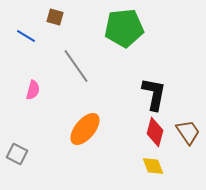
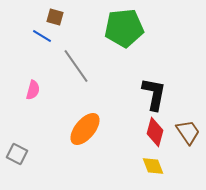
blue line: moved 16 px right
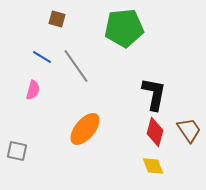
brown square: moved 2 px right, 2 px down
blue line: moved 21 px down
brown trapezoid: moved 1 px right, 2 px up
gray square: moved 3 px up; rotated 15 degrees counterclockwise
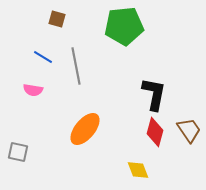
green pentagon: moved 2 px up
blue line: moved 1 px right
gray line: rotated 24 degrees clockwise
pink semicircle: rotated 84 degrees clockwise
gray square: moved 1 px right, 1 px down
yellow diamond: moved 15 px left, 4 px down
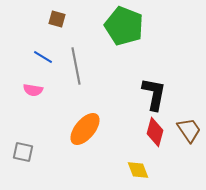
green pentagon: rotated 27 degrees clockwise
gray square: moved 5 px right
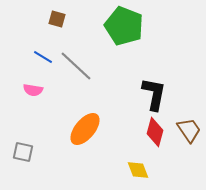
gray line: rotated 36 degrees counterclockwise
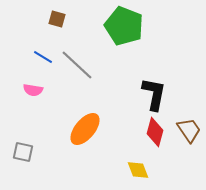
gray line: moved 1 px right, 1 px up
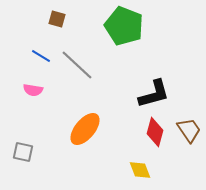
blue line: moved 2 px left, 1 px up
black L-shape: rotated 64 degrees clockwise
yellow diamond: moved 2 px right
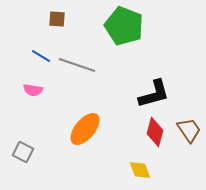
brown square: rotated 12 degrees counterclockwise
gray line: rotated 24 degrees counterclockwise
gray square: rotated 15 degrees clockwise
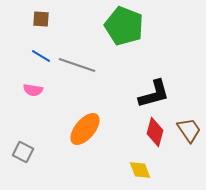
brown square: moved 16 px left
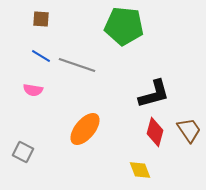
green pentagon: rotated 15 degrees counterclockwise
